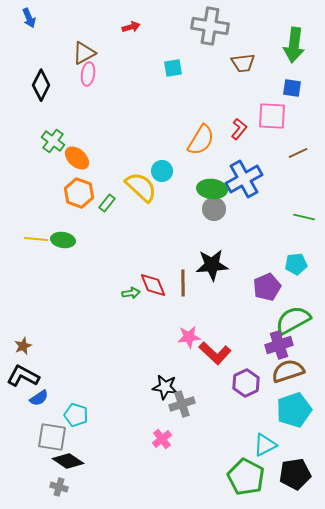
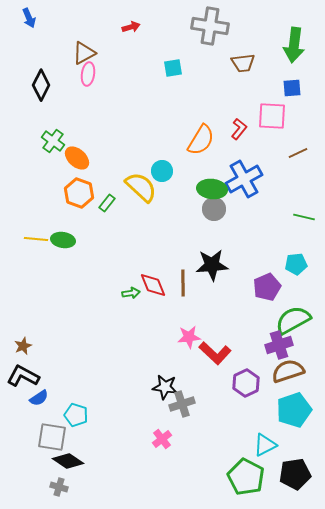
blue square at (292, 88): rotated 12 degrees counterclockwise
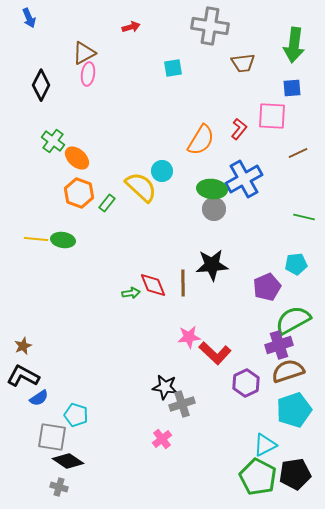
green pentagon at (246, 477): moved 12 px right
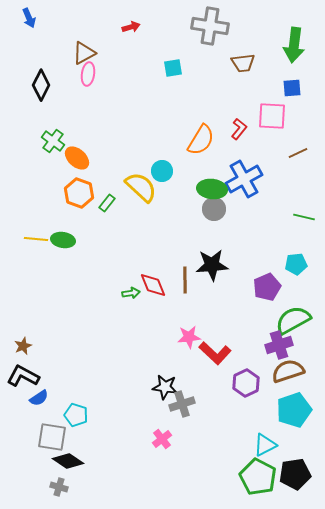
brown line at (183, 283): moved 2 px right, 3 px up
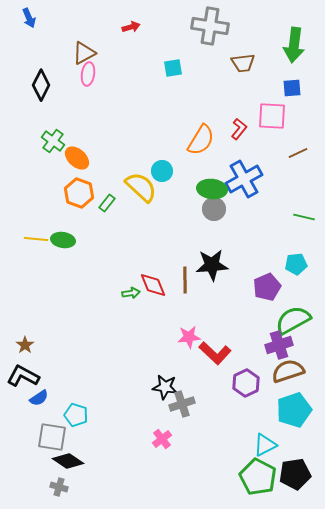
brown star at (23, 346): moved 2 px right, 1 px up; rotated 12 degrees counterclockwise
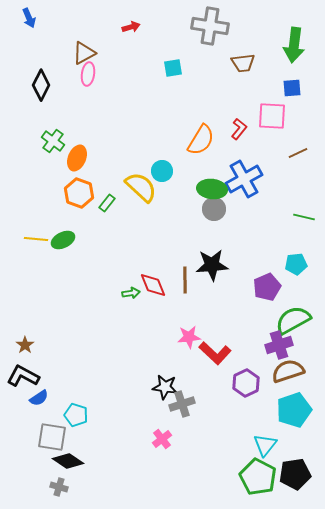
orange ellipse at (77, 158): rotated 70 degrees clockwise
green ellipse at (63, 240): rotated 35 degrees counterclockwise
cyan triangle at (265, 445): rotated 25 degrees counterclockwise
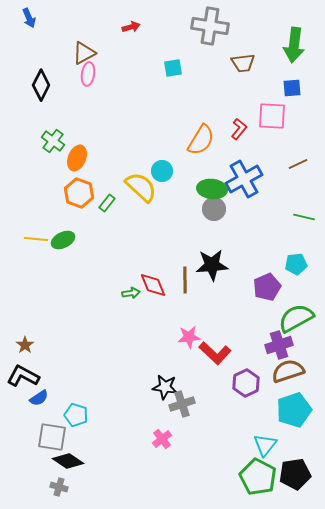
brown line at (298, 153): moved 11 px down
green semicircle at (293, 320): moved 3 px right, 2 px up
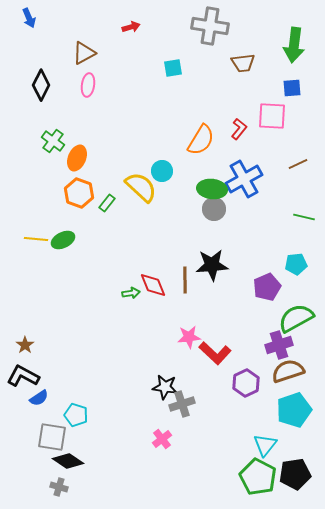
pink ellipse at (88, 74): moved 11 px down
